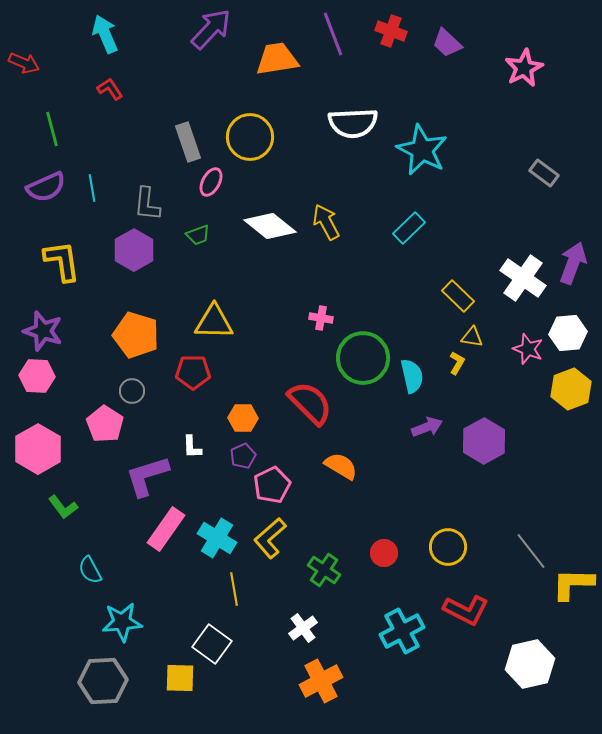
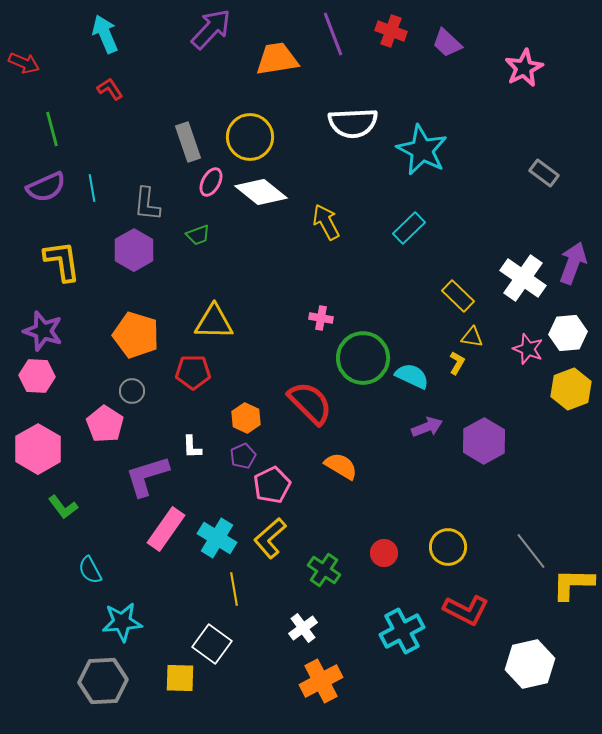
white diamond at (270, 226): moved 9 px left, 34 px up
cyan semicircle at (412, 376): rotated 52 degrees counterclockwise
orange hexagon at (243, 418): moved 3 px right; rotated 24 degrees clockwise
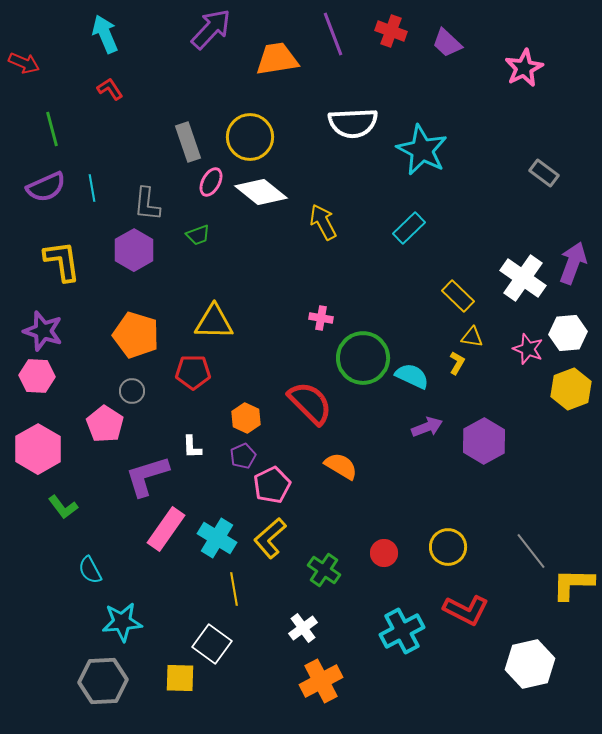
yellow arrow at (326, 222): moved 3 px left
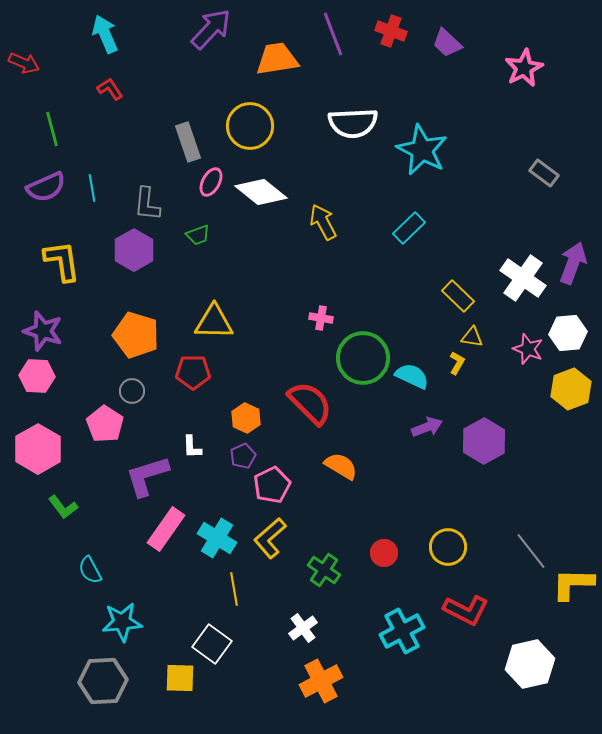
yellow circle at (250, 137): moved 11 px up
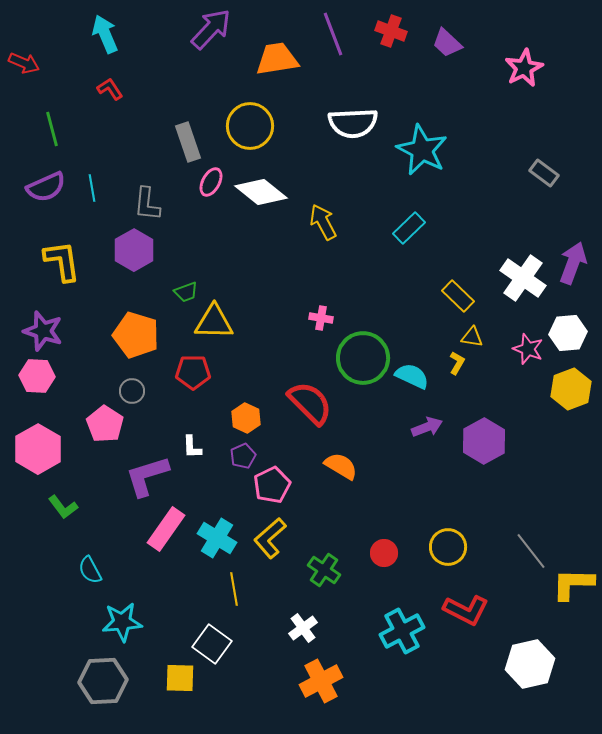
green trapezoid at (198, 235): moved 12 px left, 57 px down
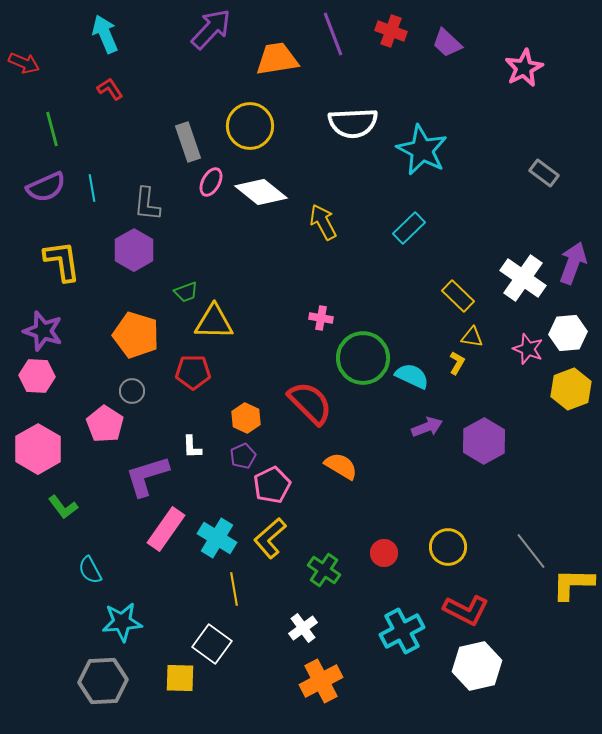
white hexagon at (530, 664): moved 53 px left, 2 px down
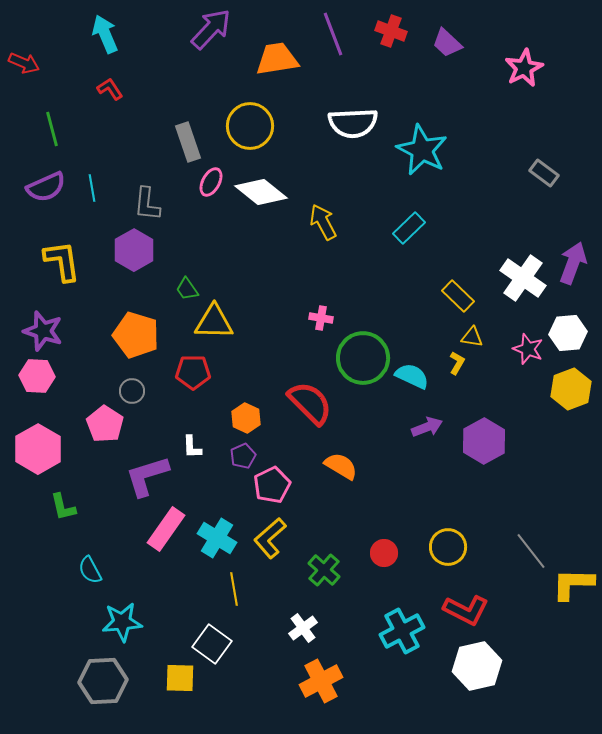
green trapezoid at (186, 292): moved 1 px right, 3 px up; rotated 75 degrees clockwise
green L-shape at (63, 507): rotated 24 degrees clockwise
green cross at (324, 570): rotated 8 degrees clockwise
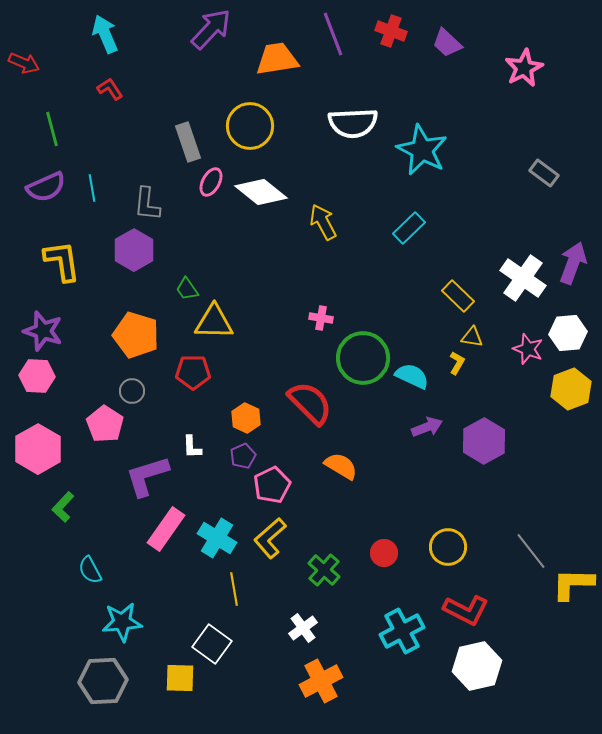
green L-shape at (63, 507): rotated 56 degrees clockwise
